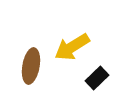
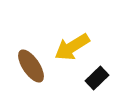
brown ellipse: rotated 44 degrees counterclockwise
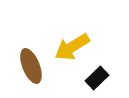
brown ellipse: rotated 12 degrees clockwise
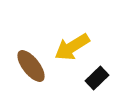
brown ellipse: rotated 16 degrees counterclockwise
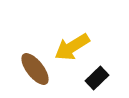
brown ellipse: moved 4 px right, 3 px down
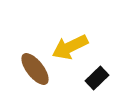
yellow arrow: moved 2 px left; rotated 6 degrees clockwise
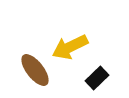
brown ellipse: moved 1 px down
